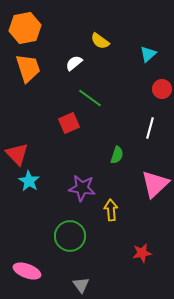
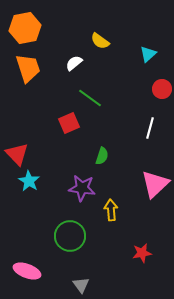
green semicircle: moved 15 px left, 1 px down
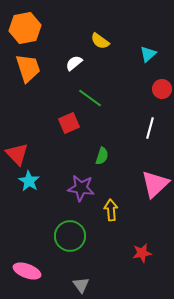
purple star: moved 1 px left
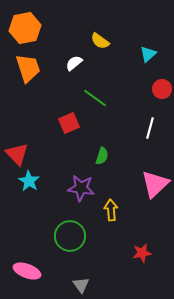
green line: moved 5 px right
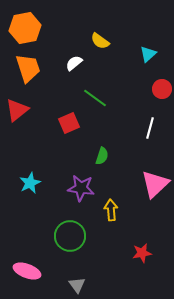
red triangle: moved 44 px up; rotated 35 degrees clockwise
cyan star: moved 1 px right, 2 px down; rotated 15 degrees clockwise
gray triangle: moved 4 px left
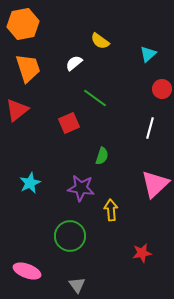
orange hexagon: moved 2 px left, 4 px up
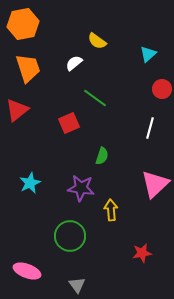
yellow semicircle: moved 3 px left
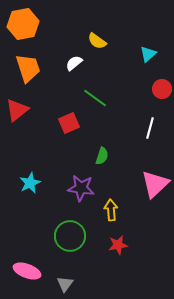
red star: moved 24 px left, 8 px up
gray triangle: moved 12 px left, 1 px up; rotated 12 degrees clockwise
